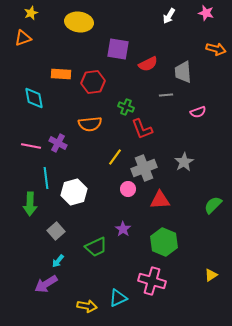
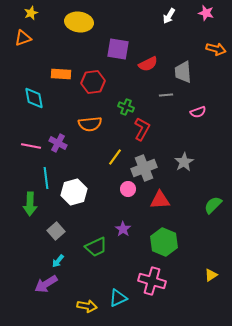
red L-shape: rotated 130 degrees counterclockwise
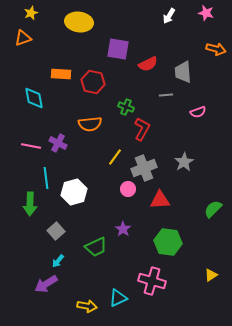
red hexagon: rotated 20 degrees clockwise
green semicircle: moved 4 px down
green hexagon: moved 4 px right; rotated 16 degrees counterclockwise
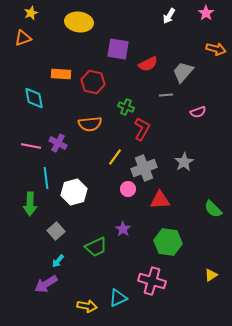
pink star: rotated 21 degrees clockwise
gray trapezoid: rotated 45 degrees clockwise
green semicircle: rotated 90 degrees counterclockwise
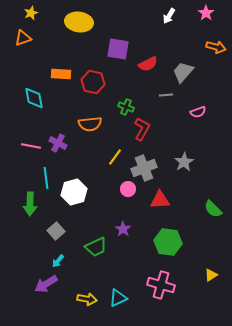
orange arrow: moved 2 px up
pink cross: moved 9 px right, 4 px down
yellow arrow: moved 7 px up
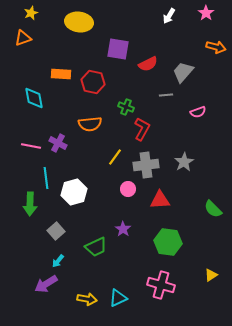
gray cross: moved 2 px right, 3 px up; rotated 15 degrees clockwise
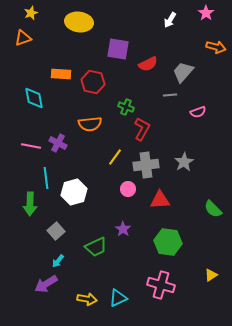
white arrow: moved 1 px right, 4 px down
gray line: moved 4 px right
